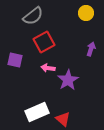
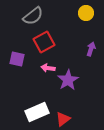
purple square: moved 2 px right, 1 px up
red triangle: rotated 42 degrees clockwise
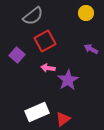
red square: moved 1 px right, 1 px up
purple arrow: rotated 80 degrees counterclockwise
purple square: moved 4 px up; rotated 28 degrees clockwise
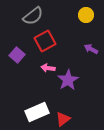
yellow circle: moved 2 px down
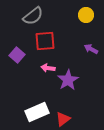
red square: rotated 25 degrees clockwise
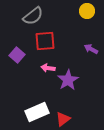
yellow circle: moved 1 px right, 4 px up
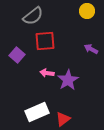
pink arrow: moved 1 px left, 5 px down
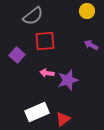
purple arrow: moved 4 px up
purple star: rotated 15 degrees clockwise
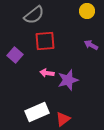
gray semicircle: moved 1 px right, 1 px up
purple square: moved 2 px left
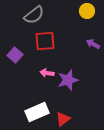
purple arrow: moved 2 px right, 1 px up
